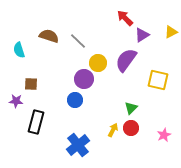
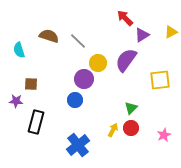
yellow square: moved 2 px right; rotated 20 degrees counterclockwise
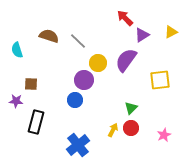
cyan semicircle: moved 2 px left
purple circle: moved 1 px down
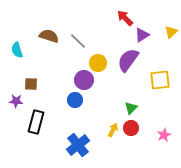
yellow triangle: rotated 16 degrees counterclockwise
purple semicircle: moved 2 px right
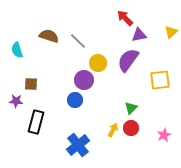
purple triangle: moved 3 px left; rotated 21 degrees clockwise
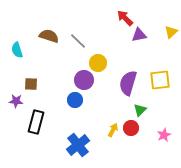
purple semicircle: moved 23 px down; rotated 20 degrees counterclockwise
green triangle: moved 9 px right, 2 px down
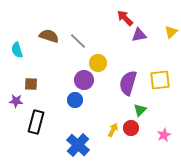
blue cross: rotated 10 degrees counterclockwise
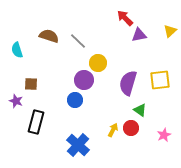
yellow triangle: moved 1 px left, 1 px up
purple star: rotated 16 degrees clockwise
green triangle: rotated 40 degrees counterclockwise
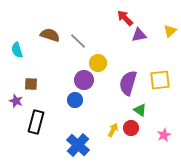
brown semicircle: moved 1 px right, 1 px up
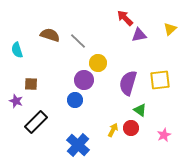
yellow triangle: moved 2 px up
black rectangle: rotated 30 degrees clockwise
